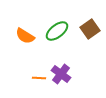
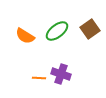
purple cross: rotated 18 degrees counterclockwise
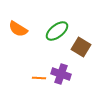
brown square: moved 9 px left, 18 px down; rotated 24 degrees counterclockwise
orange semicircle: moved 7 px left, 7 px up
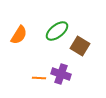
orange semicircle: moved 1 px right, 6 px down; rotated 90 degrees counterclockwise
brown square: moved 1 px left, 1 px up
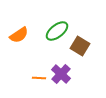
orange semicircle: rotated 24 degrees clockwise
purple cross: rotated 24 degrees clockwise
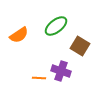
green ellipse: moved 1 px left, 5 px up
purple cross: moved 3 px up; rotated 24 degrees counterclockwise
